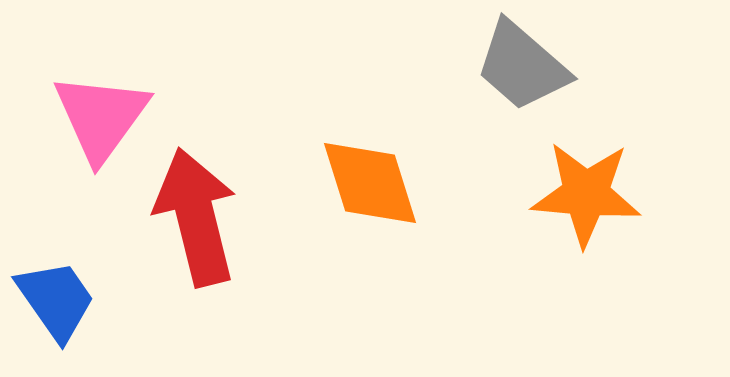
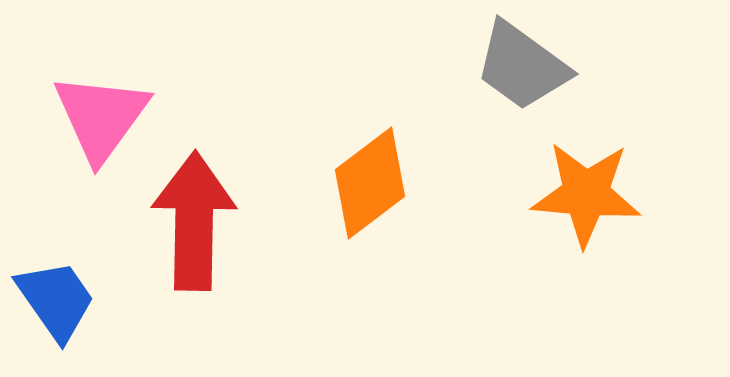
gray trapezoid: rotated 5 degrees counterclockwise
orange diamond: rotated 70 degrees clockwise
red arrow: moved 2 px left, 4 px down; rotated 15 degrees clockwise
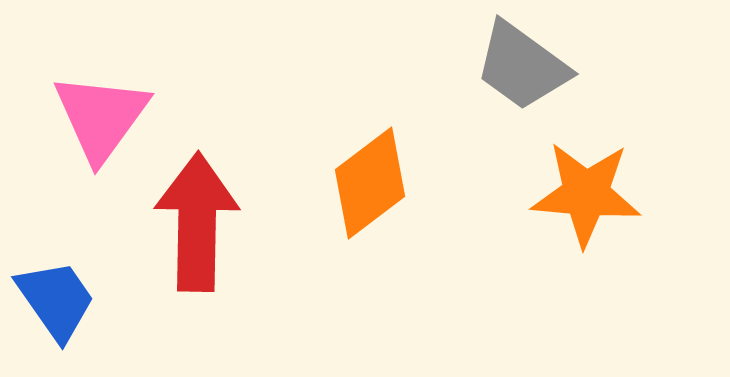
red arrow: moved 3 px right, 1 px down
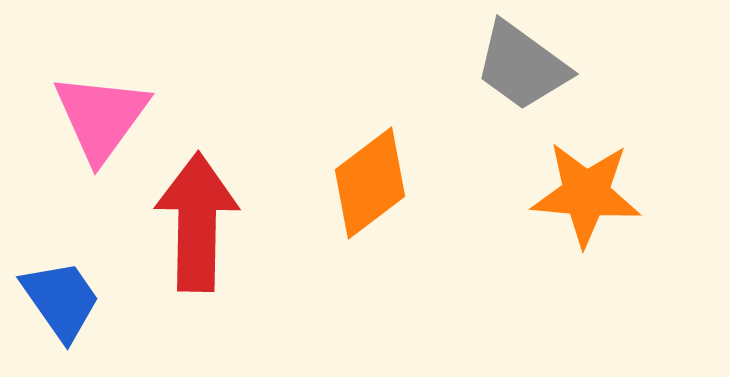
blue trapezoid: moved 5 px right
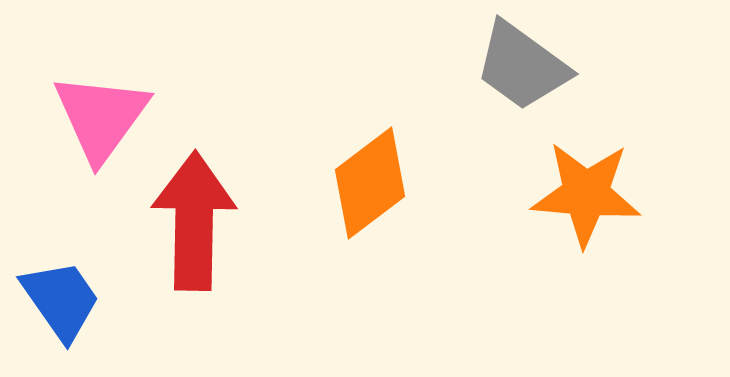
red arrow: moved 3 px left, 1 px up
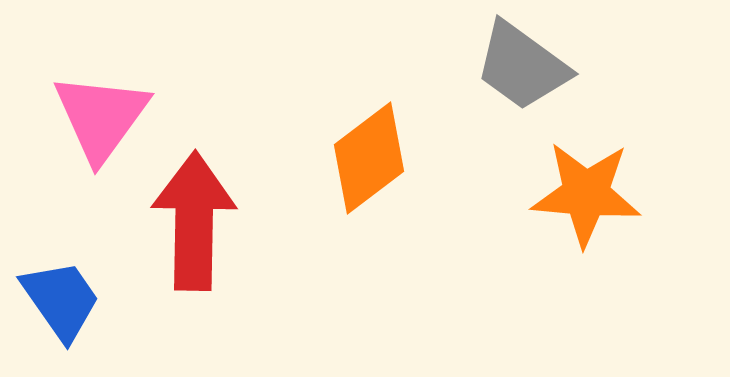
orange diamond: moved 1 px left, 25 px up
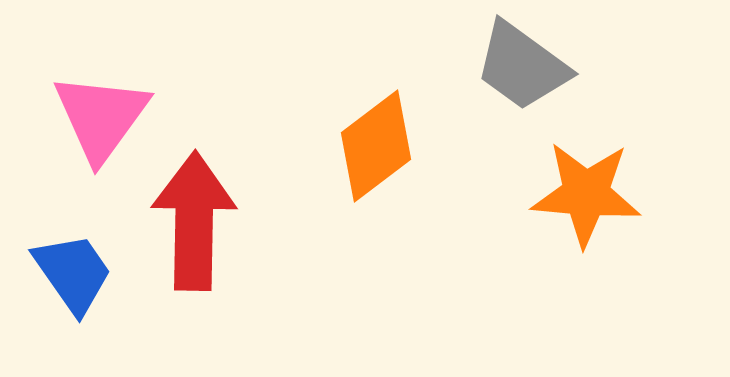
orange diamond: moved 7 px right, 12 px up
blue trapezoid: moved 12 px right, 27 px up
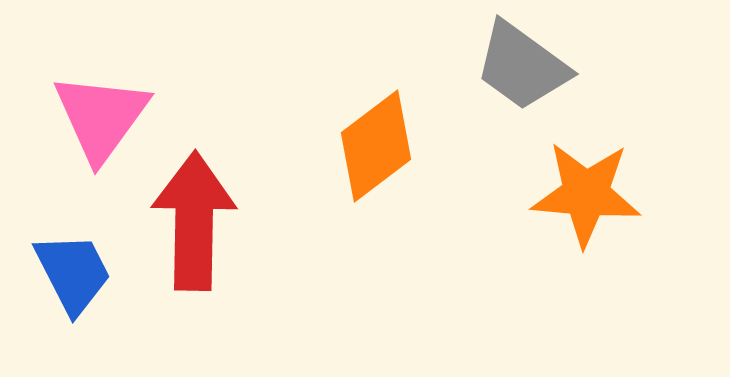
blue trapezoid: rotated 8 degrees clockwise
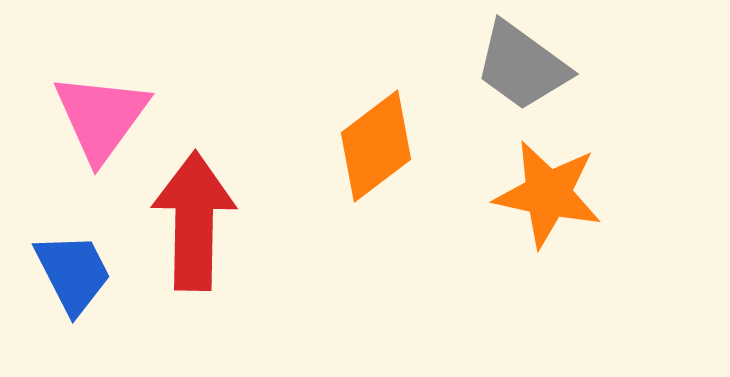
orange star: moved 38 px left; rotated 7 degrees clockwise
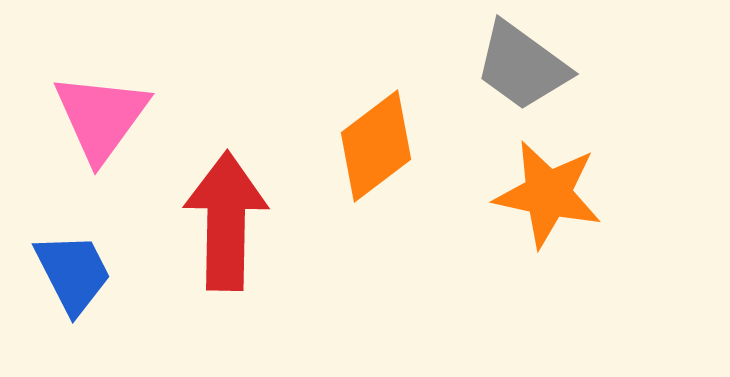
red arrow: moved 32 px right
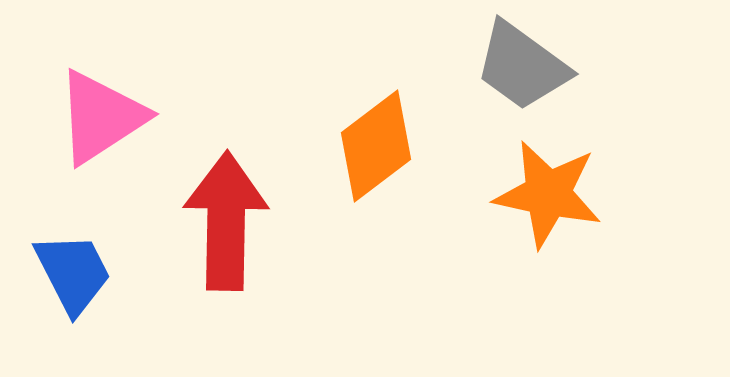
pink triangle: rotated 21 degrees clockwise
